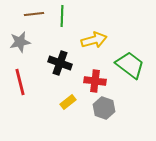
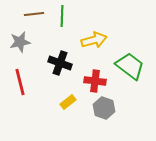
green trapezoid: moved 1 px down
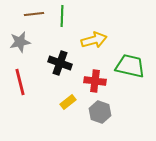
green trapezoid: rotated 24 degrees counterclockwise
gray hexagon: moved 4 px left, 4 px down
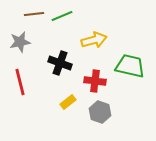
green line: rotated 65 degrees clockwise
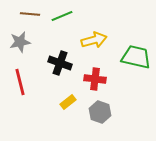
brown line: moved 4 px left; rotated 12 degrees clockwise
green trapezoid: moved 6 px right, 9 px up
red cross: moved 2 px up
